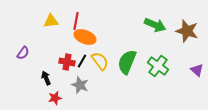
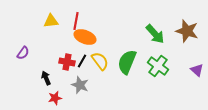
green arrow: moved 9 px down; rotated 25 degrees clockwise
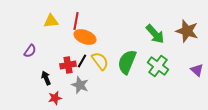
purple semicircle: moved 7 px right, 2 px up
red cross: moved 1 px right, 3 px down; rotated 21 degrees counterclockwise
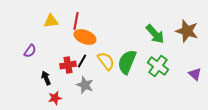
yellow semicircle: moved 6 px right
purple triangle: moved 2 px left, 4 px down
gray star: moved 5 px right
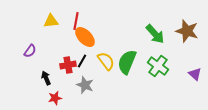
orange ellipse: rotated 25 degrees clockwise
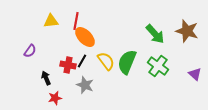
red cross: rotated 21 degrees clockwise
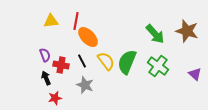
orange ellipse: moved 3 px right
purple semicircle: moved 15 px right, 4 px down; rotated 56 degrees counterclockwise
black line: rotated 56 degrees counterclockwise
red cross: moved 7 px left
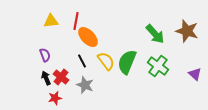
red cross: moved 12 px down; rotated 28 degrees clockwise
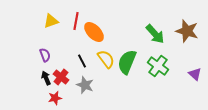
yellow triangle: rotated 14 degrees counterclockwise
orange ellipse: moved 6 px right, 5 px up
yellow semicircle: moved 2 px up
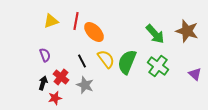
black arrow: moved 3 px left, 5 px down; rotated 40 degrees clockwise
